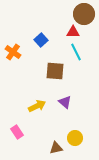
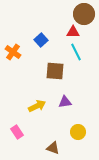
purple triangle: rotated 48 degrees counterclockwise
yellow circle: moved 3 px right, 6 px up
brown triangle: moved 3 px left; rotated 32 degrees clockwise
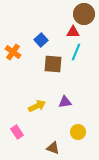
cyan line: rotated 48 degrees clockwise
brown square: moved 2 px left, 7 px up
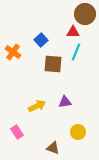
brown circle: moved 1 px right
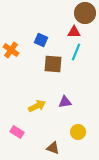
brown circle: moved 1 px up
red triangle: moved 1 px right
blue square: rotated 24 degrees counterclockwise
orange cross: moved 2 px left, 2 px up
pink rectangle: rotated 24 degrees counterclockwise
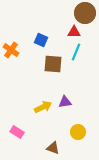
yellow arrow: moved 6 px right, 1 px down
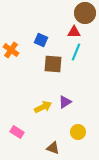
purple triangle: rotated 24 degrees counterclockwise
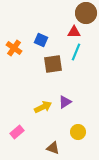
brown circle: moved 1 px right
orange cross: moved 3 px right, 2 px up
brown square: rotated 12 degrees counterclockwise
pink rectangle: rotated 72 degrees counterclockwise
